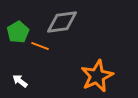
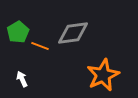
gray diamond: moved 11 px right, 11 px down
orange star: moved 6 px right, 1 px up
white arrow: moved 2 px right, 2 px up; rotated 28 degrees clockwise
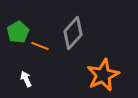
gray diamond: rotated 40 degrees counterclockwise
white arrow: moved 4 px right
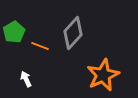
green pentagon: moved 4 px left
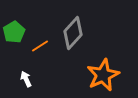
orange line: rotated 54 degrees counterclockwise
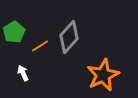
gray diamond: moved 4 px left, 4 px down
white arrow: moved 3 px left, 6 px up
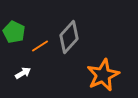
green pentagon: rotated 15 degrees counterclockwise
white arrow: rotated 84 degrees clockwise
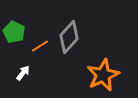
white arrow: rotated 21 degrees counterclockwise
